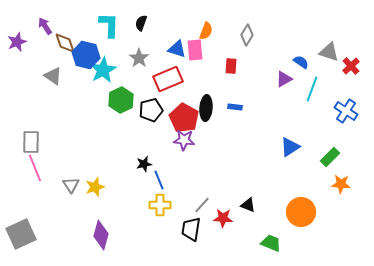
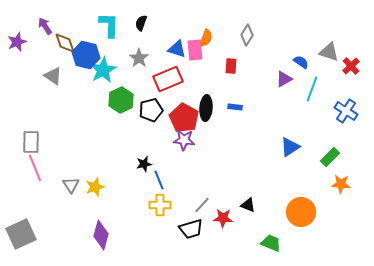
orange semicircle at (206, 31): moved 7 px down
black trapezoid at (191, 229): rotated 115 degrees counterclockwise
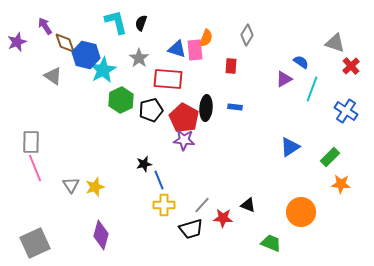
cyan L-shape at (109, 25): moved 7 px right, 3 px up; rotated 16 degrees counterclockwise
gray triangle at (329, 52): moved 6 px right, 9 px up
red rectangle at (168, 79): rotated 28 degrees clockwise
yellow cross at (160, 205): moved 4 px right
gray square at (21, 234): moved 14 px right, 9 px down
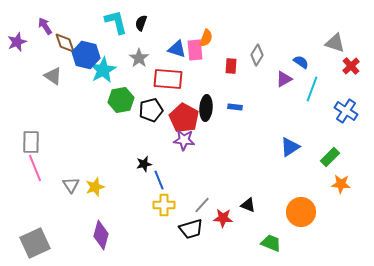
gray diamond at (247, 35): moved 10 px right, 20 px down
green hexagon at (121, 100): rotated 15 degrees clockwise
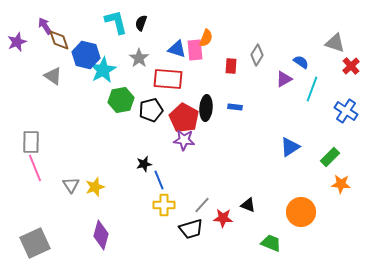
brown diamond at (65, 43): moved 6 px left, 3 px up
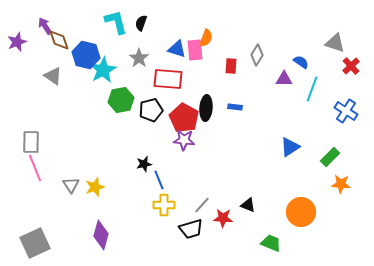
purple triangle at (284, 79): rotated 30 degrees clockwise
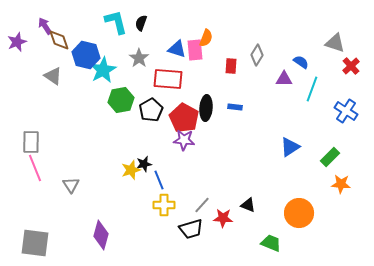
black pentagon at (151, 110): rotated 15 degrees counterclockwise
yellow star at (95, 187): moved 36 px right, 17 px up
orange circle at (301, 212): moved 2 px left, 1 px down
gray square at (35, 243): rotated 32 degrees clockwise
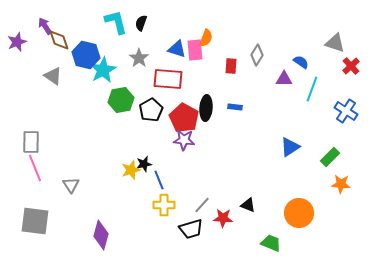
gray square at (35, 243): moved 22 px up
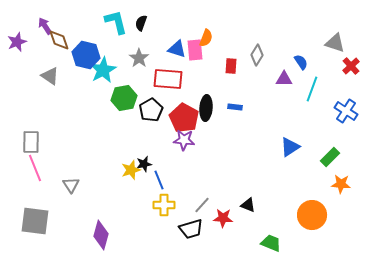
blue semicircle at (301, 62): rotated 21 degrees clockwise
gray triangle at (53, 76): moved 3 px left
green hexagon at (121, 100): moved 3 px right, 2 px up
orange circle at (299, 213): moved 13 px right, 2 px down
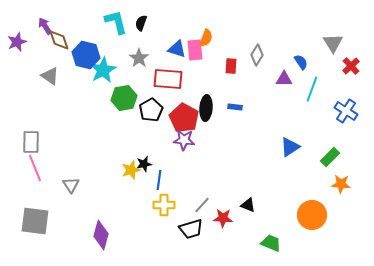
gray triangle at (335, 43): moved 2 px left; rotated 40 degrees clockwise
blue line at (159, 180): rotated 30 degrees clockwise
